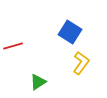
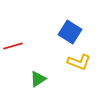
yellow L-shape: moved 2 px left, 1 px up; rotated 75 degrees clockwise
green triangle: moved 3 px up
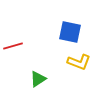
blue square: rotated 20 degrees counterclockwise
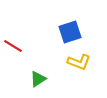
blue square: rotated 30 degrees counterclockwise
red line: rotated 48 degrees clockwise
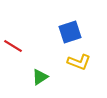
green triangle: moved 2 px right, 2 px up
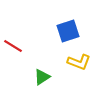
blue square: moved 2 px left, 1 px up
green triangle: moved 2 px right
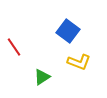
blue square: rotated 35 degrees counterclockwise
red line: moved 1 px right, 1 px down; rotated 24 degrees clockwise
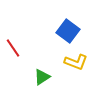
red line: moved 1 px left, 1 px down
yellow L-shape: moved 3 px left
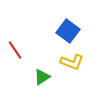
red line: moved 2 px right, 2 px down
yellow L-shape: moved 4 px left
